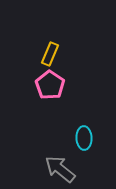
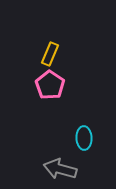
gray arrow: rotated 24 degrees counterclockwise
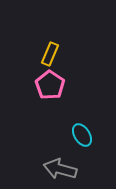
cyan ellipse: moved 2 px left, 3 px up; rotated 30 degrees counterclockwise
